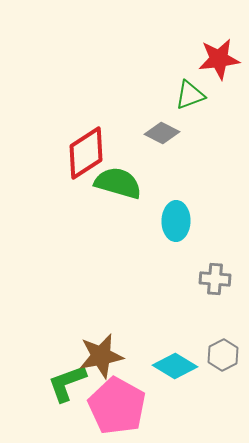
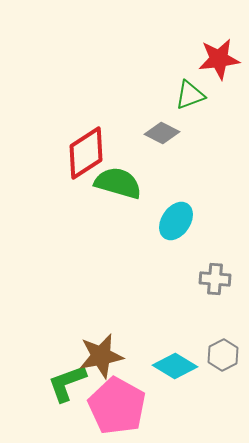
cyan ellipse: rotated 33 degrees clockwise
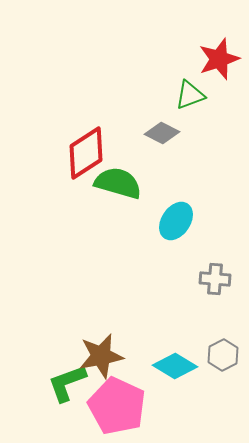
red star: rotated 12 degrees counterclockwise
pink pentagon: rotated 4 degrees counterclockwise
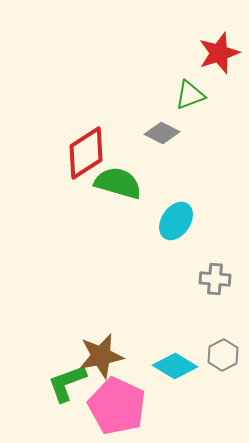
red star: moved 6 px up
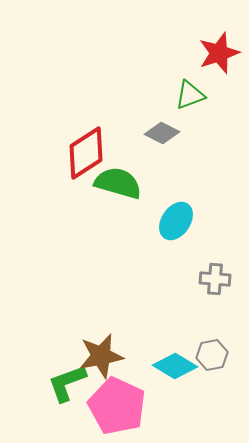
gray hexagon: moved 11 px left; rotated 16 degrees clockwise
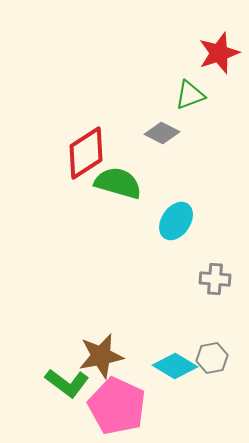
gray hexagon: moved 3 px down
green L-shape: rotated 123 degrees counterclockwise
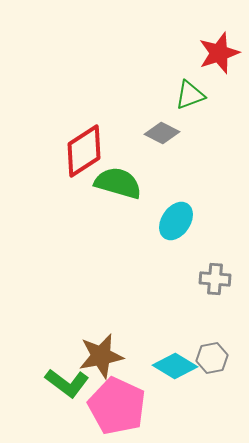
red diamond: moved 2 px left, 2 px up
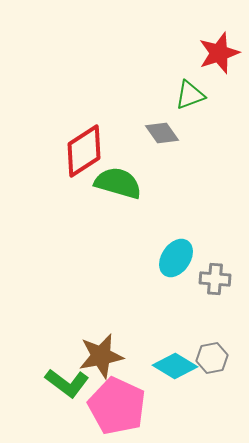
gray diamond: rotated 28 degrees clockwise
cyan ellipse: moved 37 px down
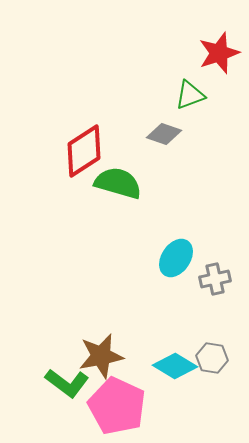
gray diamond: moved 2 px right, 1 px down; rotated 36 degrees counterclockwise
gray cross: rotated 16 degrees counterclockwise
gray hexagon: rotated 20 degrees clockwise
